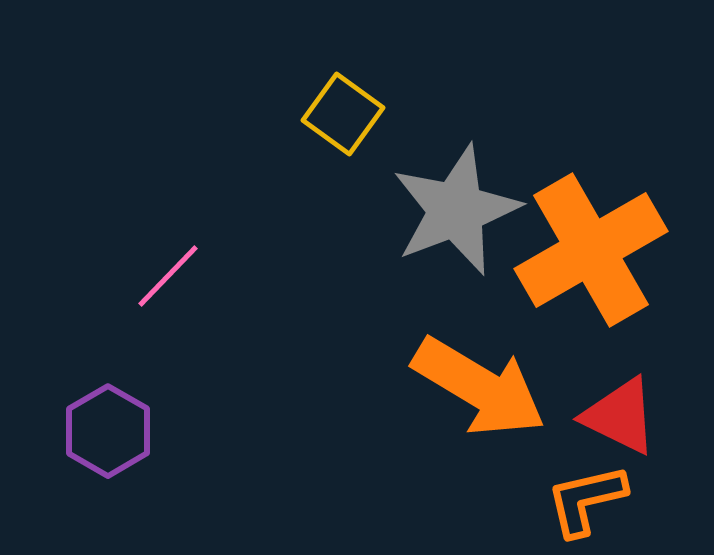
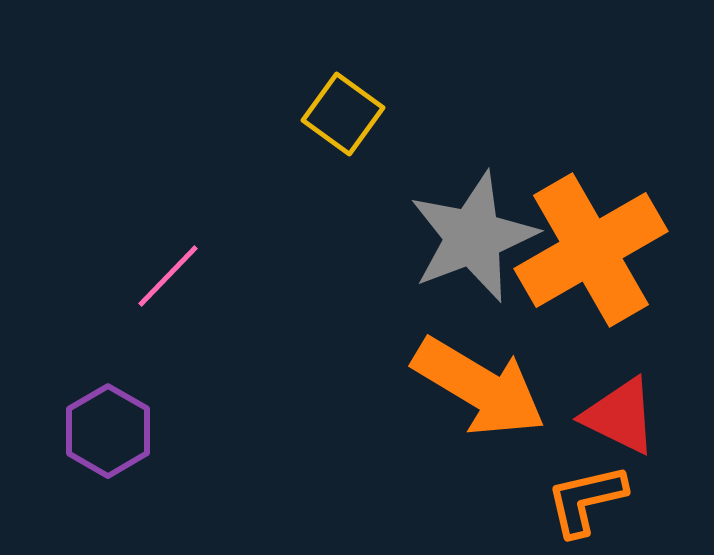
gray star: moved 17 px right, 27 px down
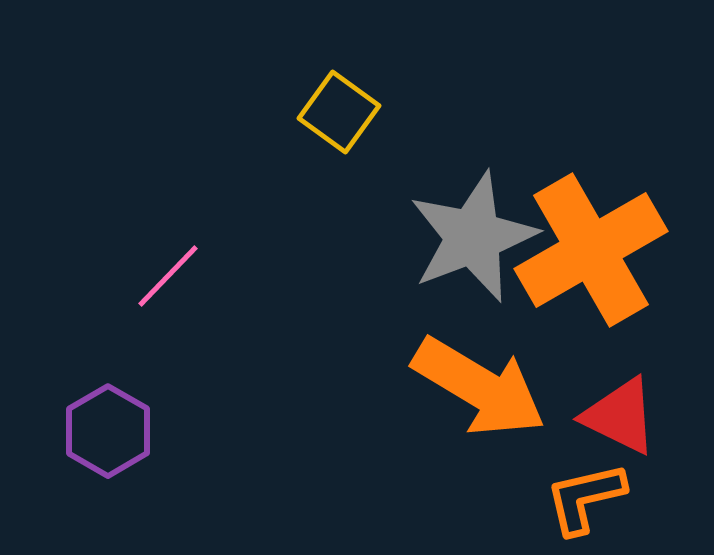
yellow square: moved 4 px left, 2 px up
orange L-shape: moved 1 px left, 2 px up
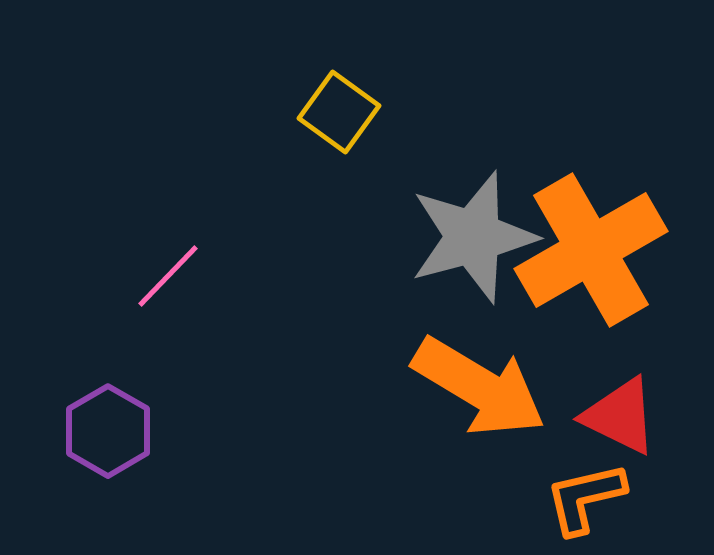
gray star: rotated 6 degrees clockwise
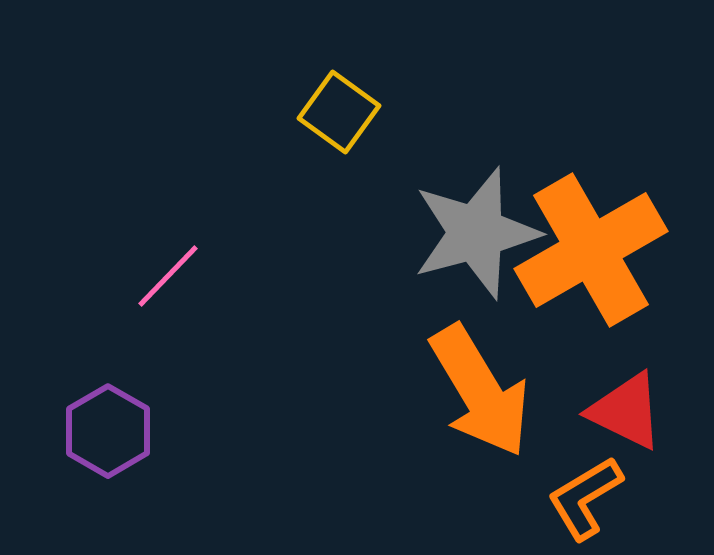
gray star: moved 3 px right, 4 px up
orange arrow: moved 1 px right, 4 px down; rotated 28 degrees clockwise
red triangle: moved 6 px right, 5 px up
orange L-shape: rotated 18 degrees counterclockwise
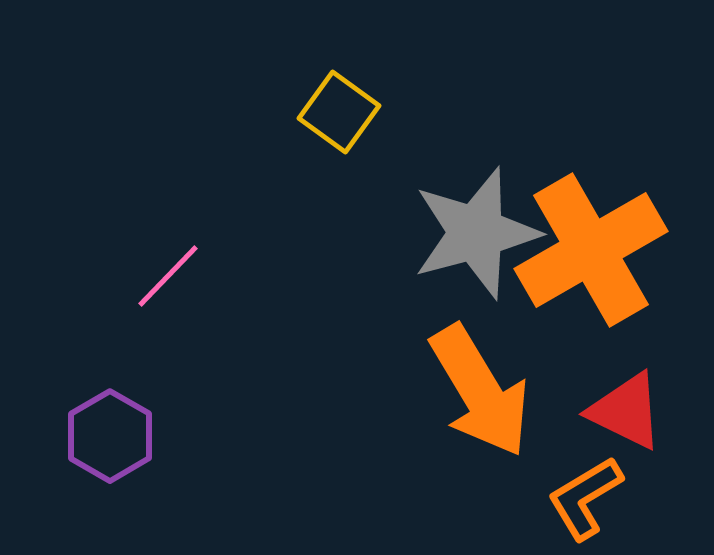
purple hexagon: moved 2 px right, 5 px down
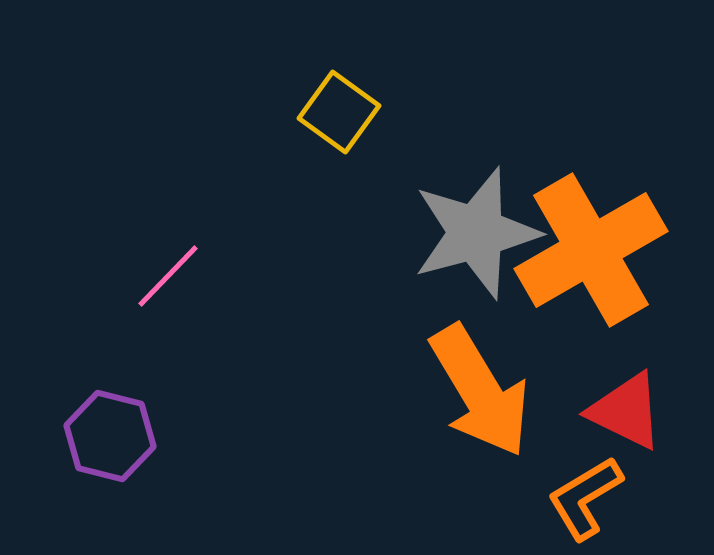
purple hexagon: rotated 16 degrees counterclockwise
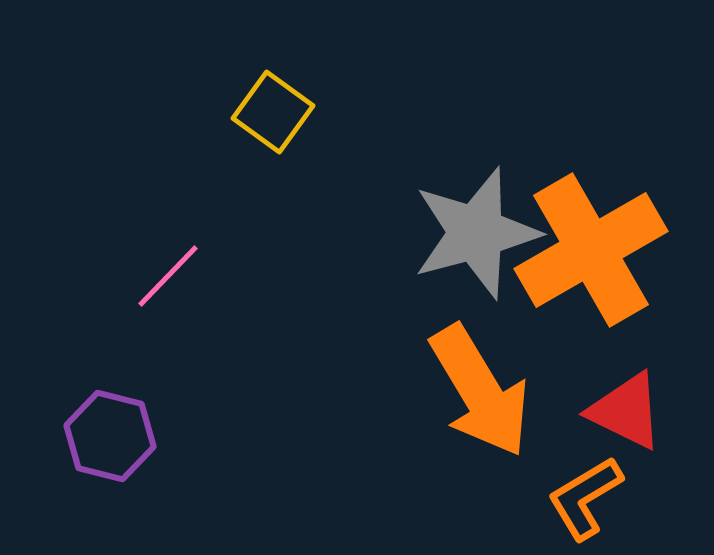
yellow square: moved 66 px left
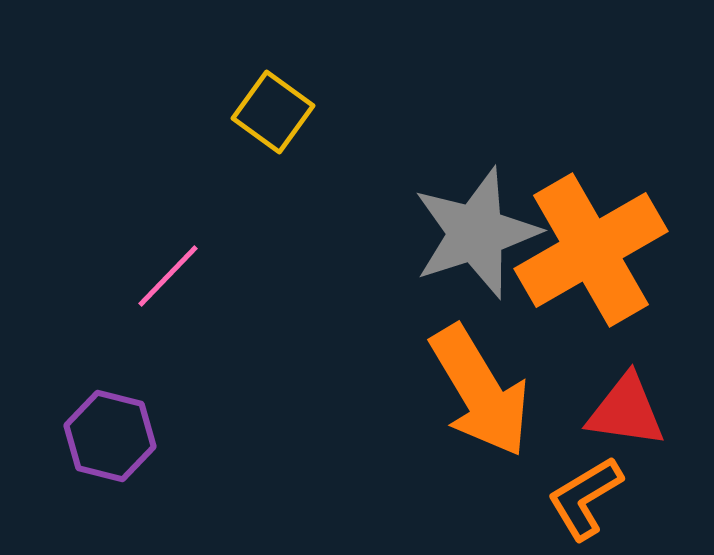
gray star: rotated 3 degrees counterclockwise
red triangle: rotated 18 degrees counterclockwise
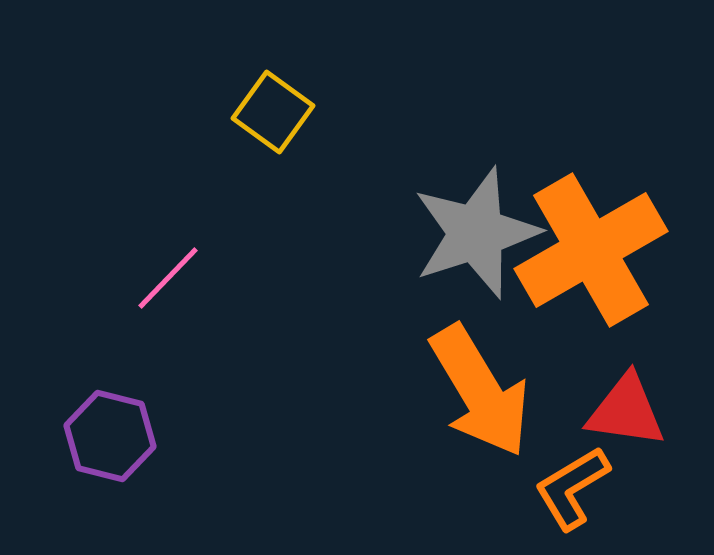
pink line: moved 2 px down
orange L-shape: moved 13 px left, 10 px up
